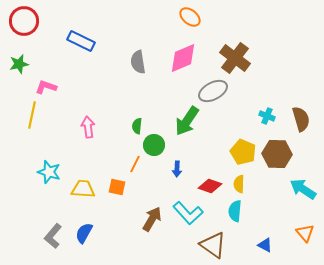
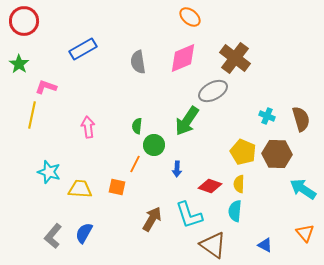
blue rectangle: moved 2 px right, 8 px down; rotated 56 degrees counterclockwise
green star: rotated 24 degrees counterclockwise
yellow trapezoid: moved 3 px left
cyan L-shape: moved 1 px right, 2 px down; rotated 24 degrees clockwise
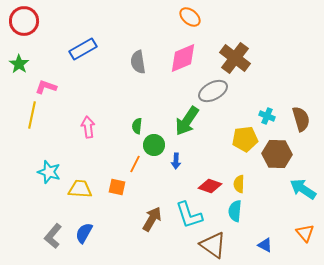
yellow pentagon: moved 2 px right, 13 px up; rotated 30 degrees counterclockwise
blue arrow: moved 1 px left, 8 px up
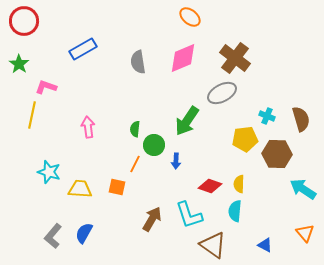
gray ellipse: moved 9 px right, 2 px down
green semicircle: moved 2 px left, 3 px down
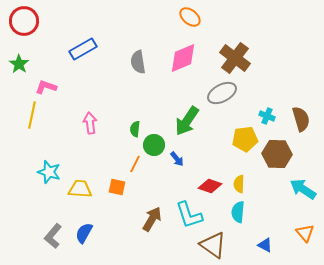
pink arrow: moved 2 px right, 4 px up
blue arrow: moved 1 px right, 2 px up; rotated 42 degrees counterclockwise
cyan semicircle: moved 3 px right, 1 px down
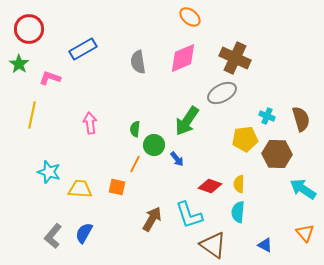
red circle: moved 5 px right, 8 px down
brown cross: rotated 12 degrees counterclockwise
pink L-shape: moved 4 px right, 9 px up
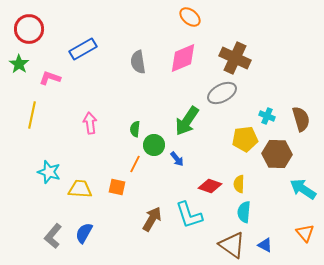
cyan semicircle: moved 6 px right
brown triangle: moved 19 px right
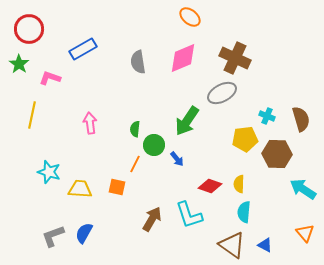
gray L-shape: rotated 30 degrees clockwise
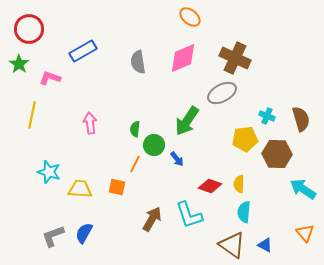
blue rectangle: moved 2 px down
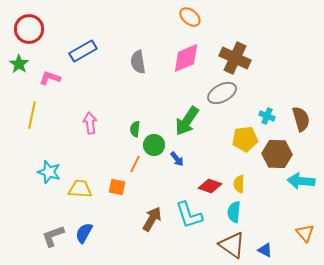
pink diamond: moved 3 px right
cyan arrow: moved 2 px left, 8 px up; rotated 28 degrees counterclockwise
cyan semicircle: moved 10 px left
blue triangle: moved 5 px down
